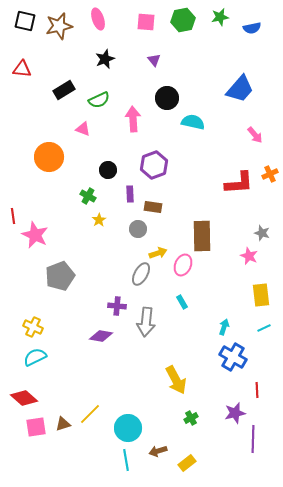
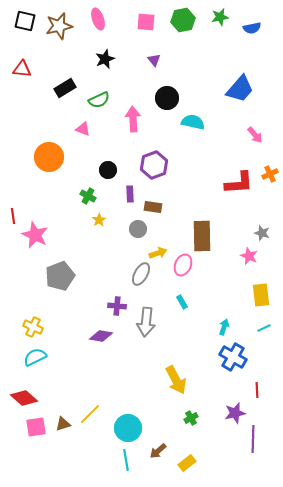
black rectangle at (64, 90): moved 1 px right, 2 px up
brown arrow at (158, 451): rotated 24 degrees counterclockwise
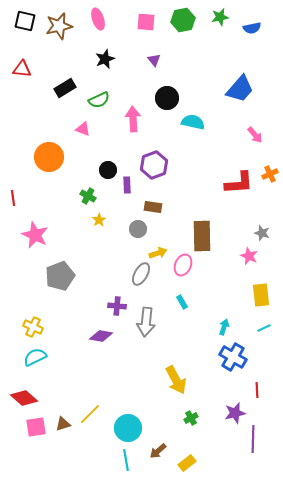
purple rectangle at (130, 194): moved 3 px left, 9 px up
red line at (13, 216): moved 18 px up
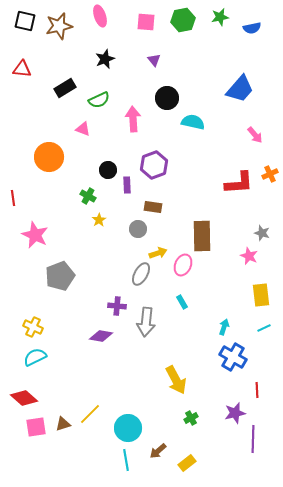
pink ellipse at (98, 19): moved 2 px right, 3 px up
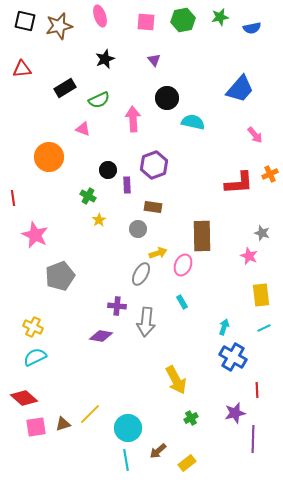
red triangle at (22, 69): rotated 12 degrees counterclockwise
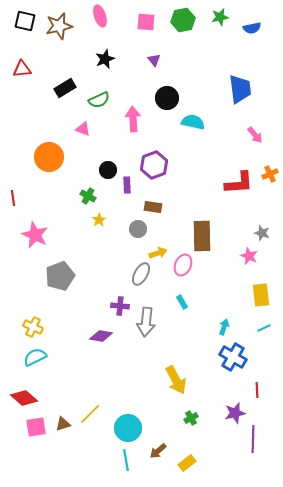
blue trapezoid at (240, 89): rotated 48 degrees counterclockwise
purple cross at (117, 306): moved 3 px right
